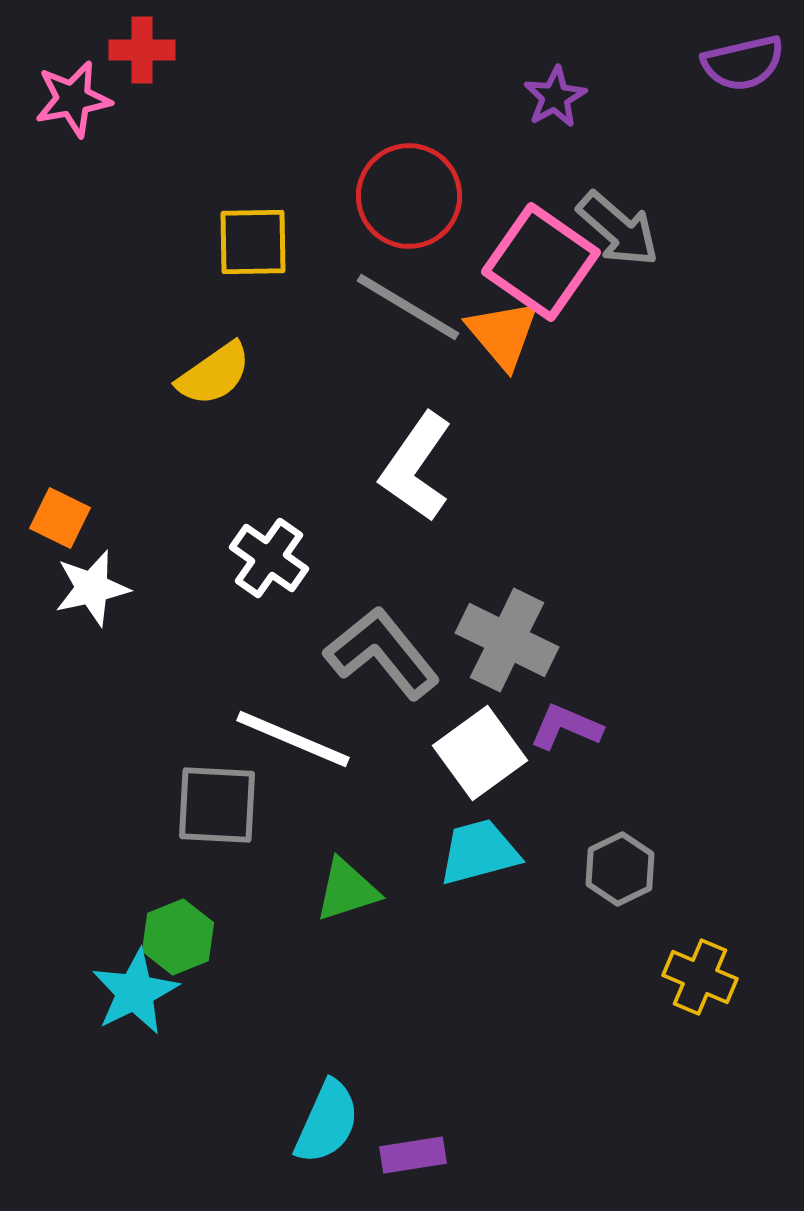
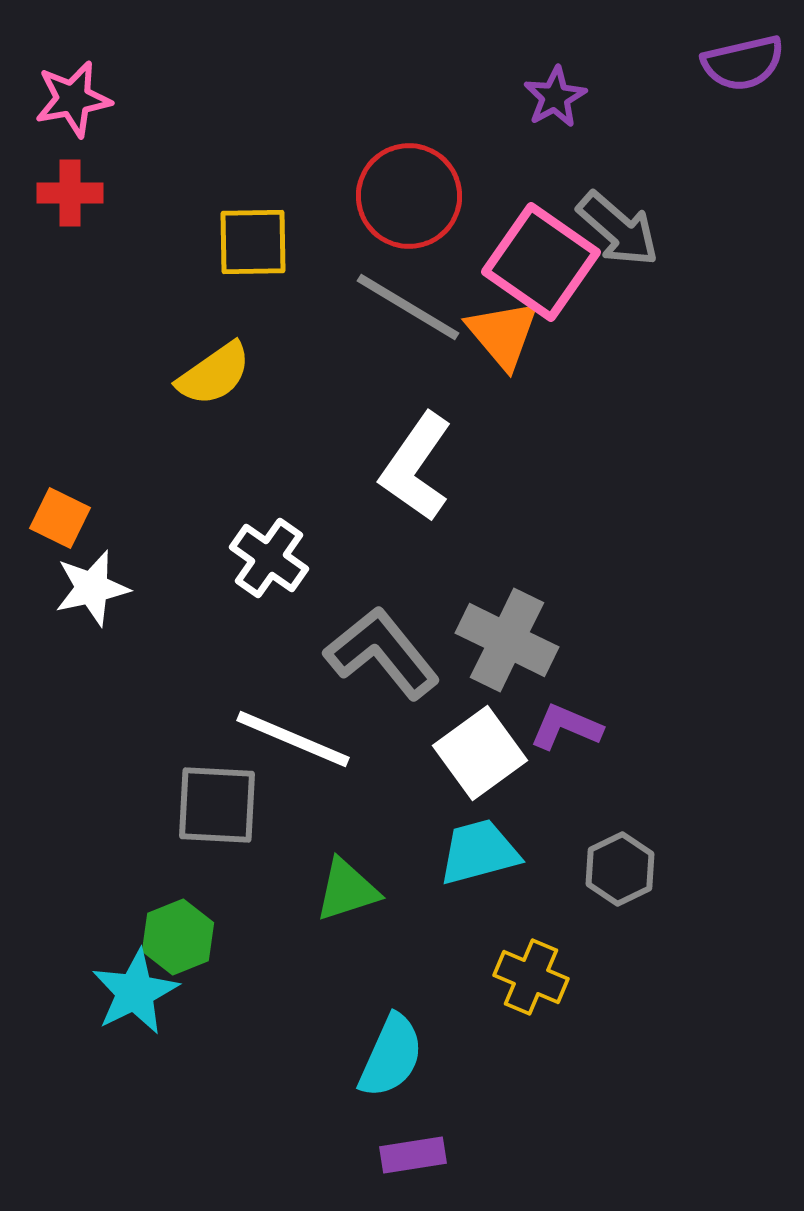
red cross: moved 72 px left, 143 px down
yellow cross: moved 169 px left
cyan semicircle: moved 64 px right, 66 px up
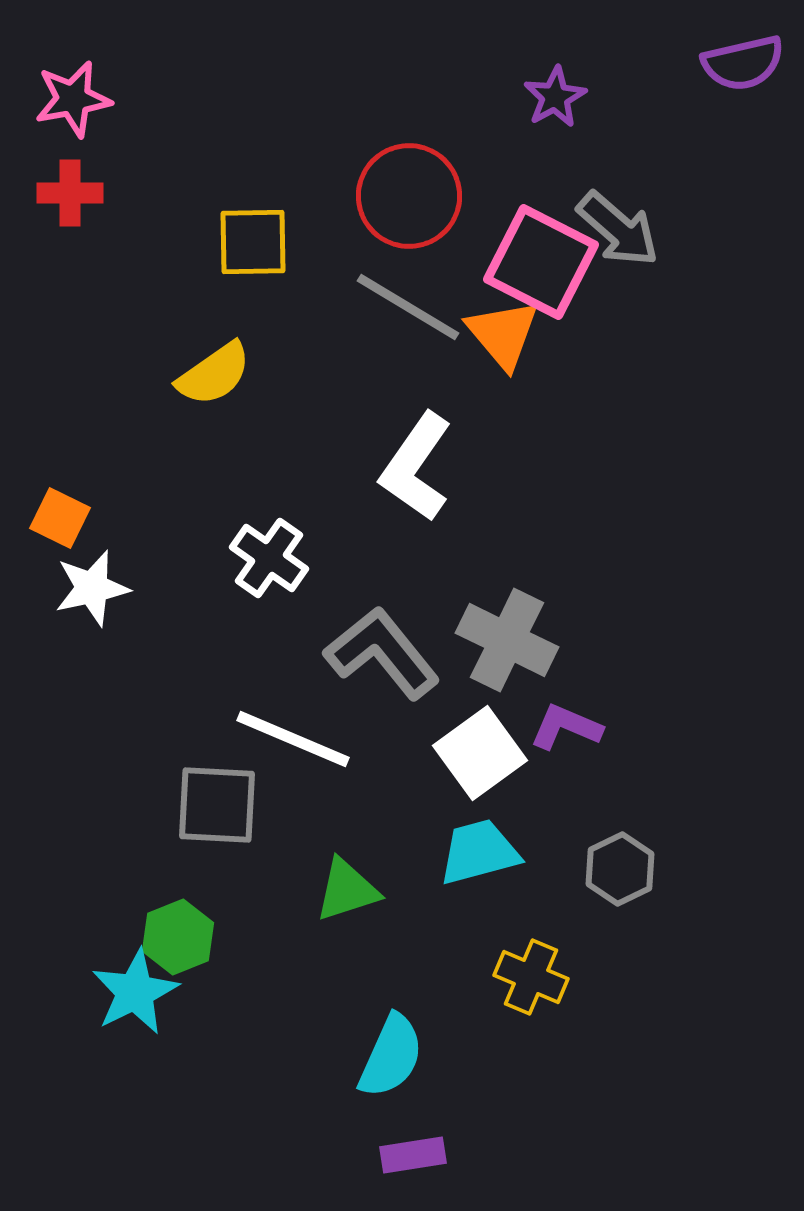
pink square: rotated 8 degrees counterclockwise
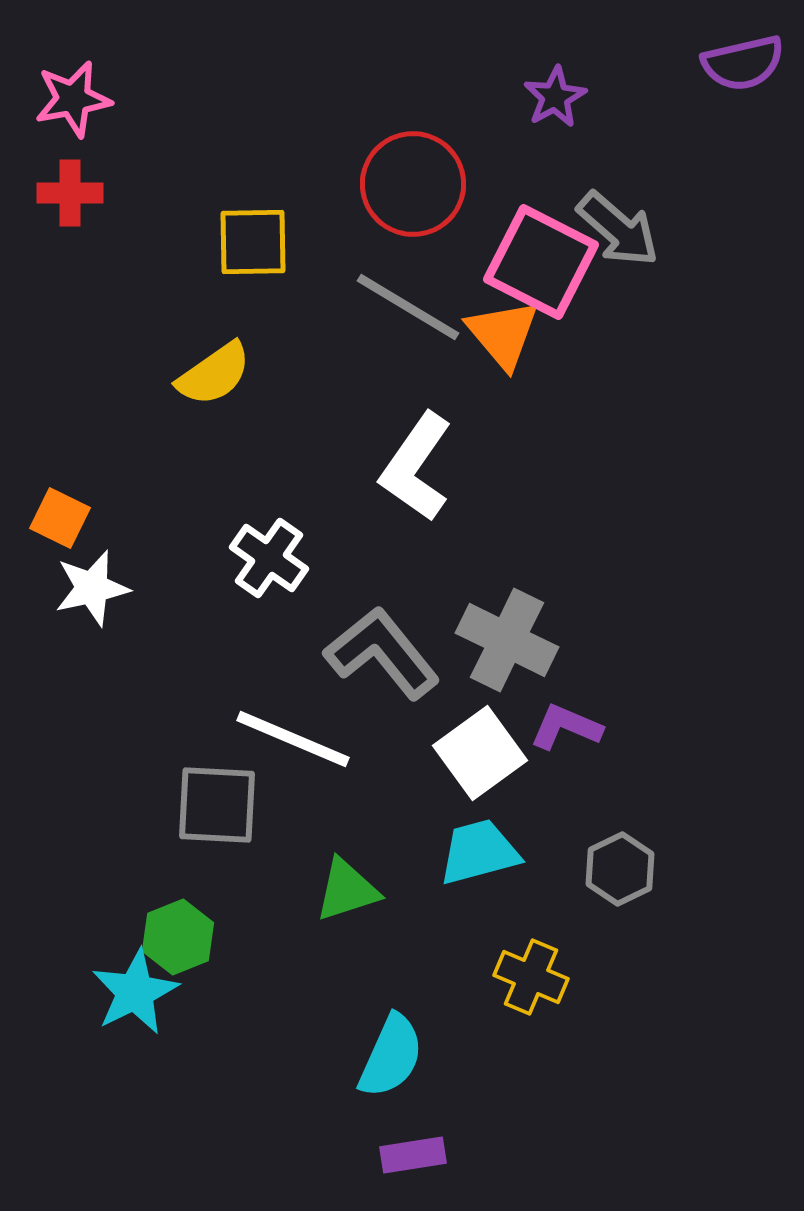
red circle: moved 4 px right, 12 px up
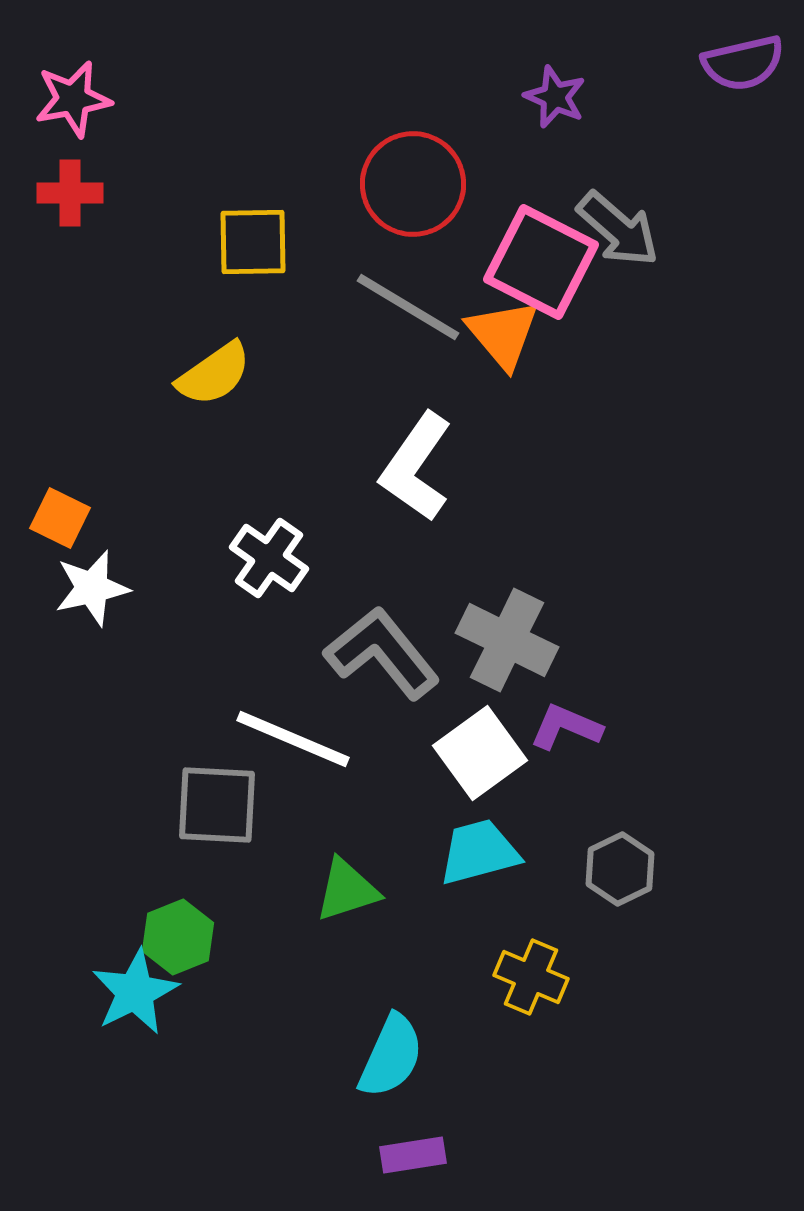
purple star: rotated 20 degrees counterclockwise
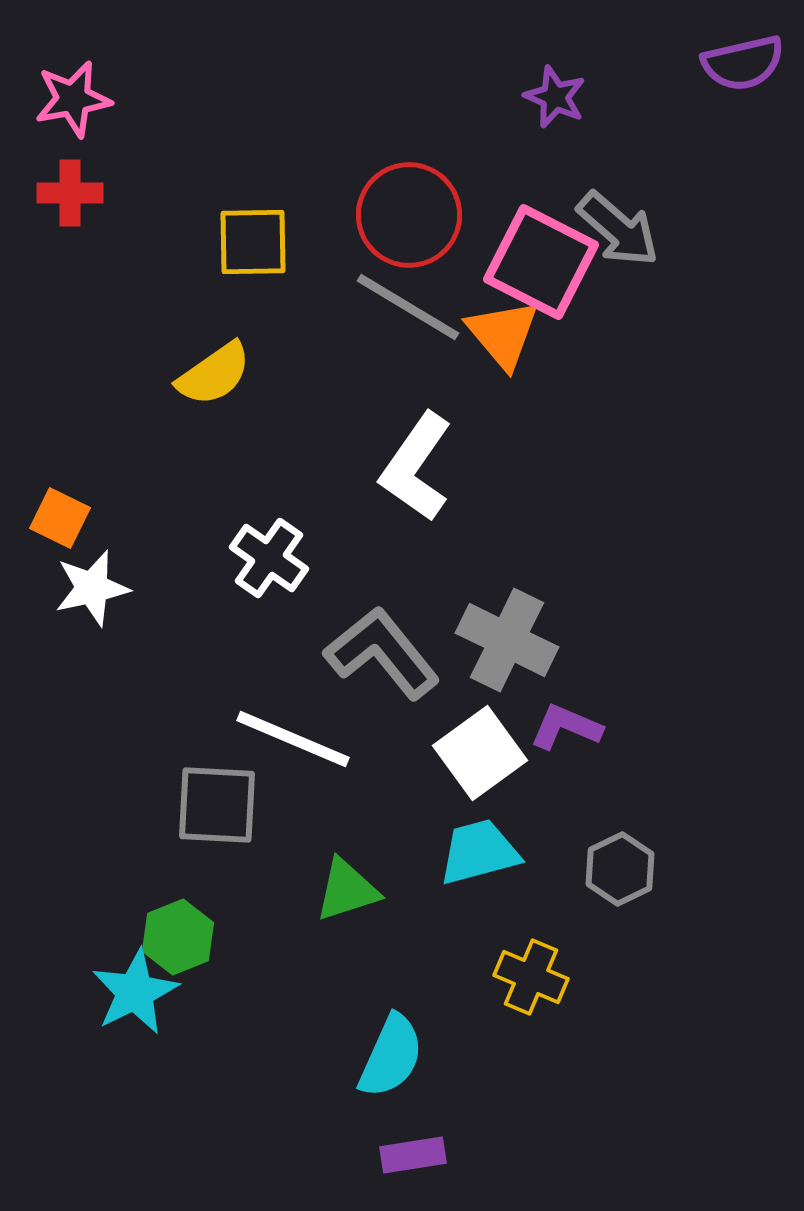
red circle: moved 4 px left, 31 px down
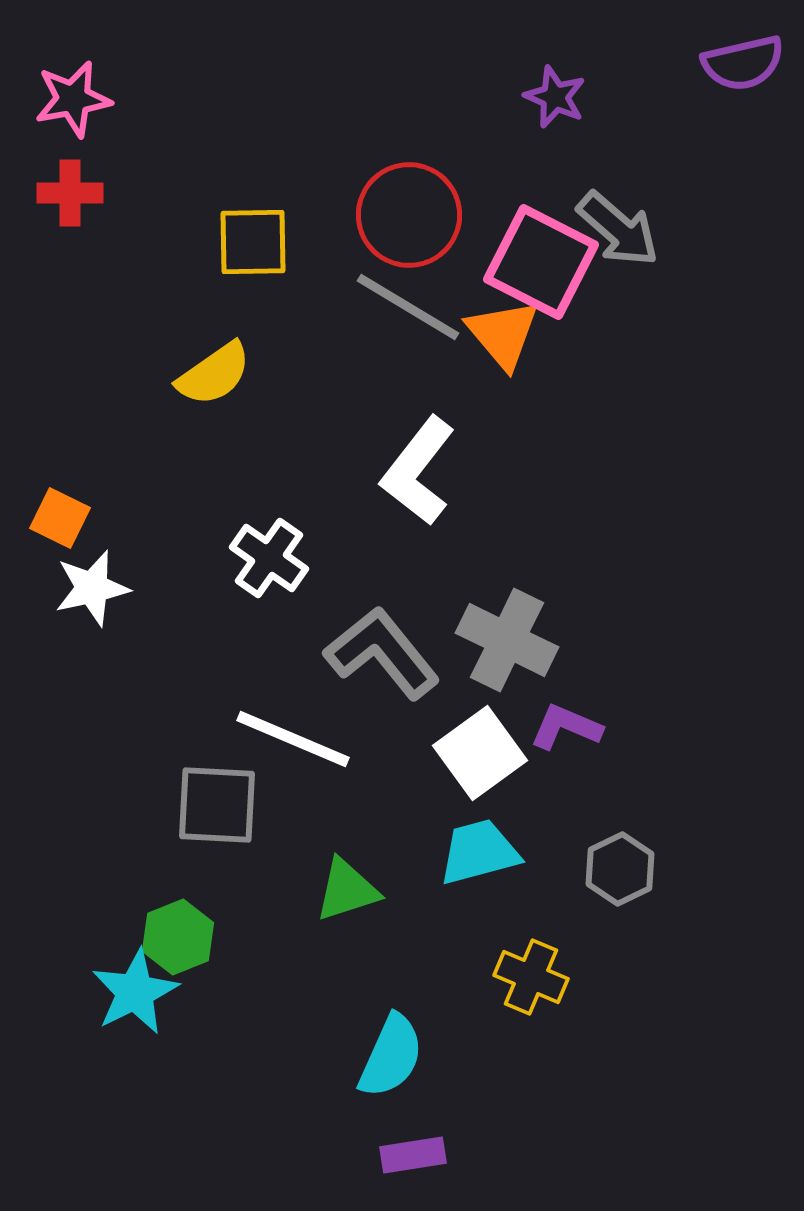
white L-shape: moved 2 px right, 4 px down; rotated 3 degrees clockwise
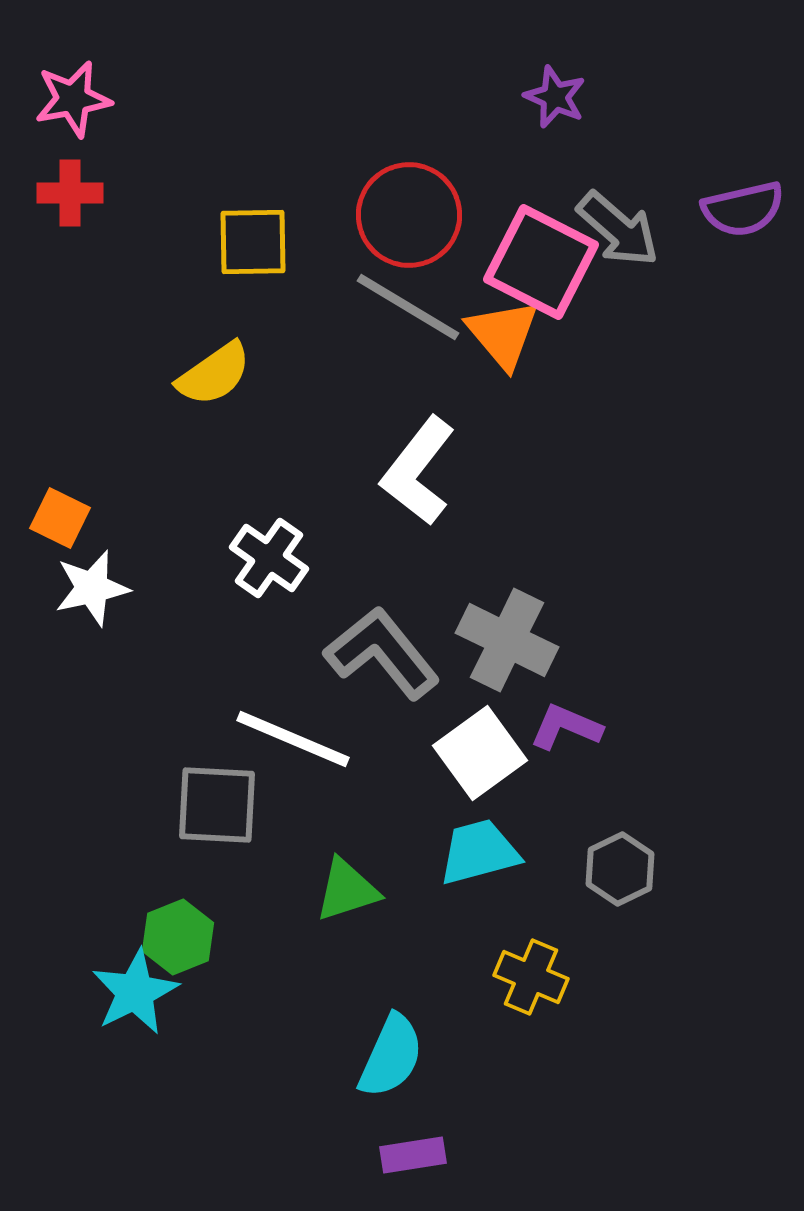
purple semicircle: moved 146 px down
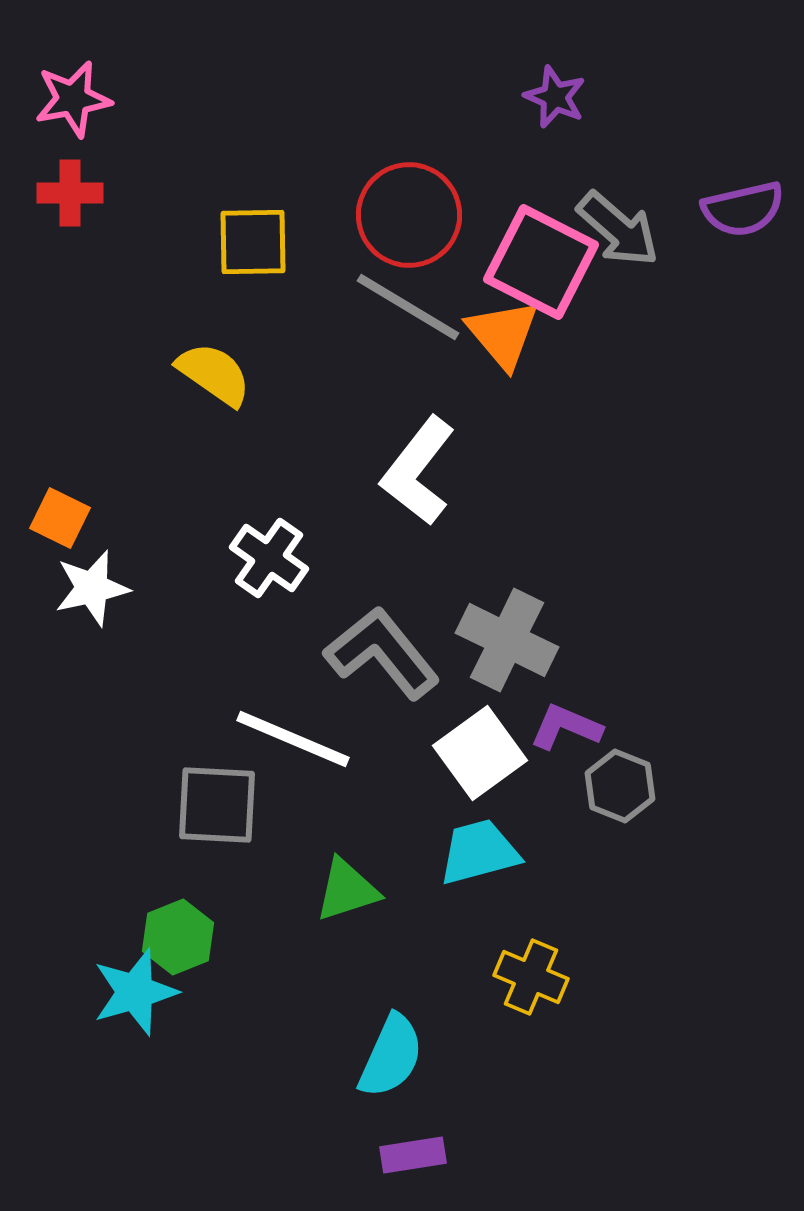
yellow semicircle: rotated 110 degrees counterclockwise
gray hexagon: moved 83 px up; rotated 12 degrees counterclockwise
cyan star: rotated 10 degrees clockwise
